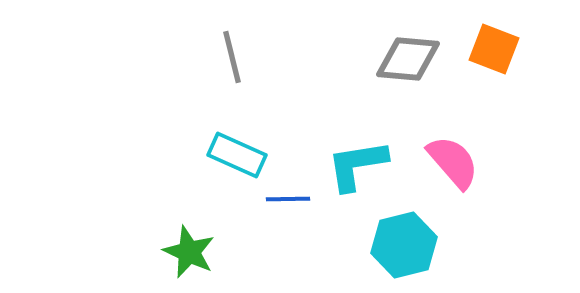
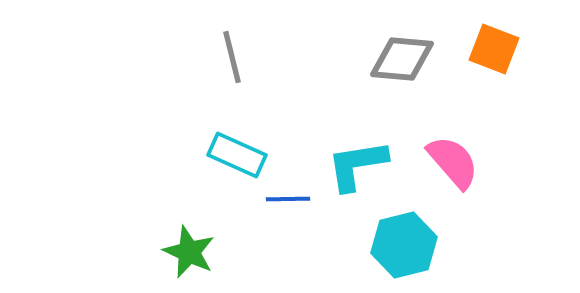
gray diamond: moved 6 px left
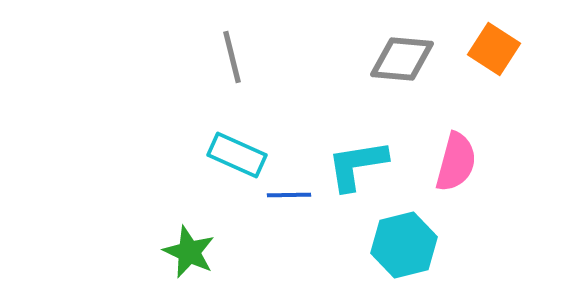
orange square: rotated 12 degrees clockwise
pink semicircle: moved 3 px right; rotated 56 degrees clockwise
blue line: moved 1 px right, 4 px up
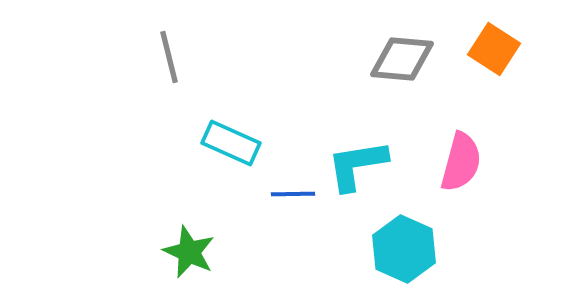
gray line: moved 63 px left
cyan rectangle: moved 6 px left, 12 px up
pink semicircle: moved 5 px right
blue line: moved 4 px right, 1 px up
cyan hexagon: moved 4 px down; rotated 22 degrees counterclockwise
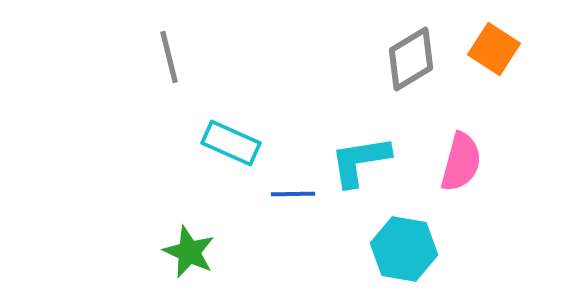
gray diamond: moved 9 px right; rotated 36 degrees counterclockwise
cyan L-shape: moved 3 px right, 4 px up
cyan hexagon: rotated 14 degrees counterclockwise
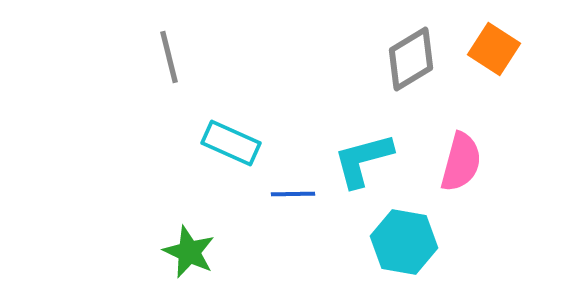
cyan L-shape: moved 3 px right, 1 px up; rotated 6 degrees counterclockwise
cyan hexagon: moved 7 px up
